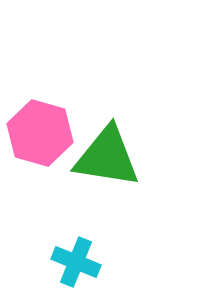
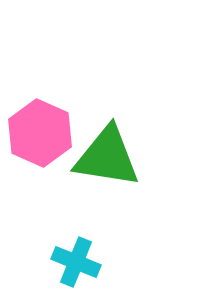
pink hexagon: rotated 8 degrees clockwise
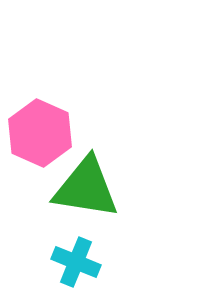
green triangle: moved 21 px left, 31 px down
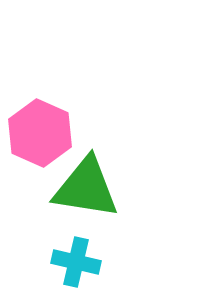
cyan cross: rotated 9 degrees counterclockwise
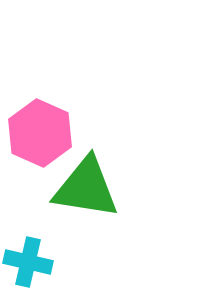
cyan cross: moved 48 px left
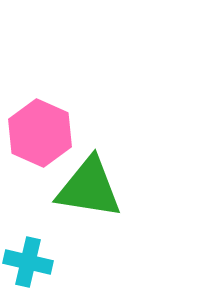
green triangle: moved 3 px right
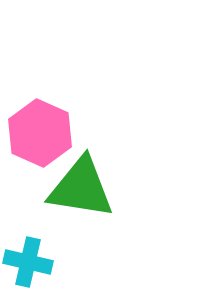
green triangle: moved 8 px left
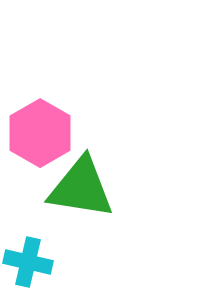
pink hexagon: rotated 6 degrees clockwise
